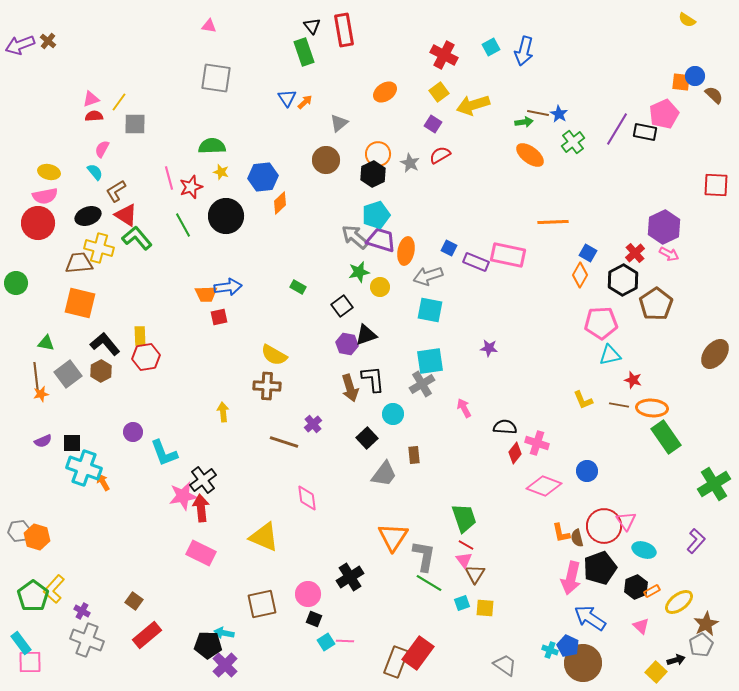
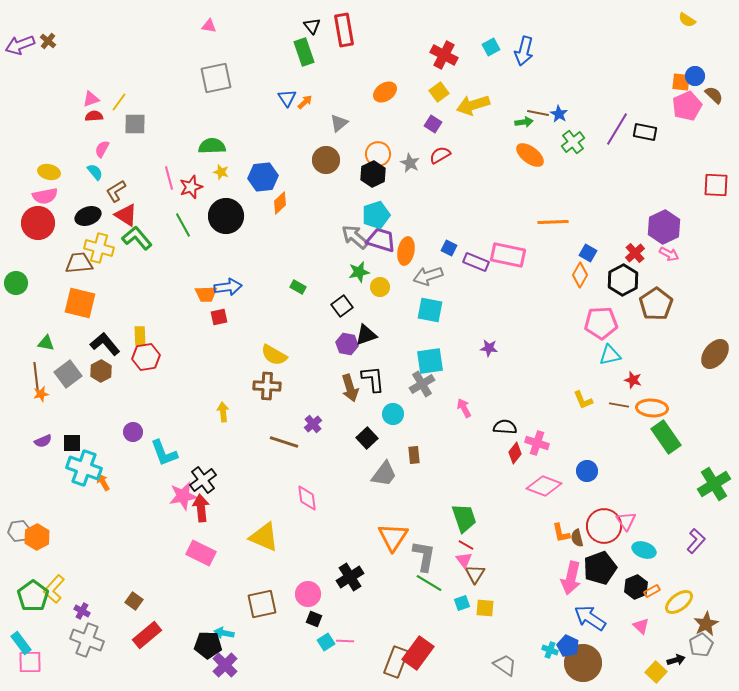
gray square at (216, 78): rotated 20 degrees counterclockwise
pink pentagon at (664, 114): moved 23 px right, 8 px up
orange hexagon at (37, 537): rotated 15 degrees clockwise
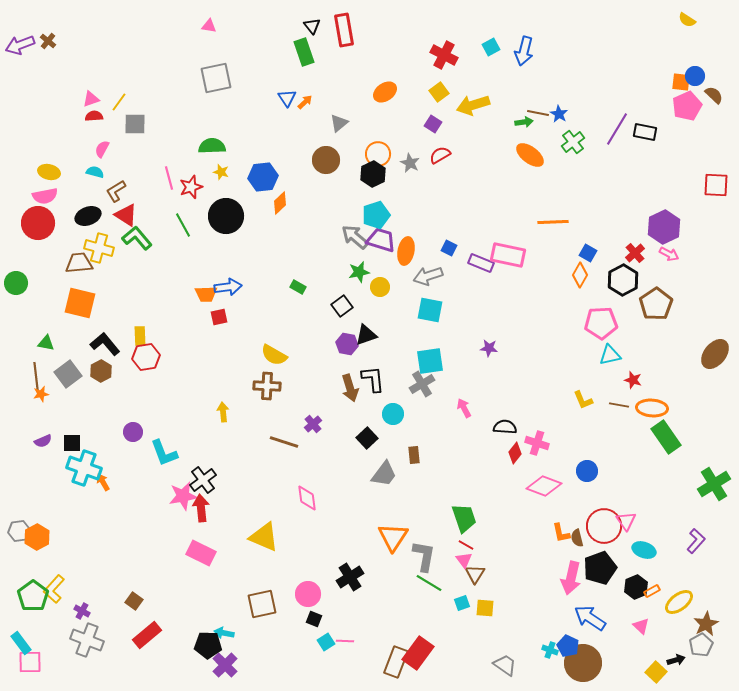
cyan semicircle at (95, 172): rotated 36 degrees counterclockwise
purple rectangle at (476, 262): moved 5 px right, 1 px down
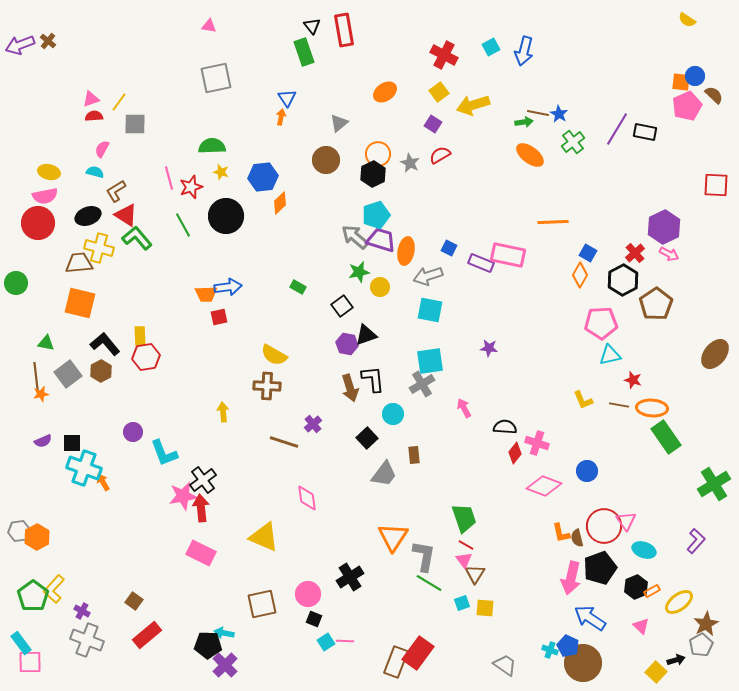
orange arrow at (305, 102): moved 24 px left, 15 px down; rotated 35 degrees counterclockwise
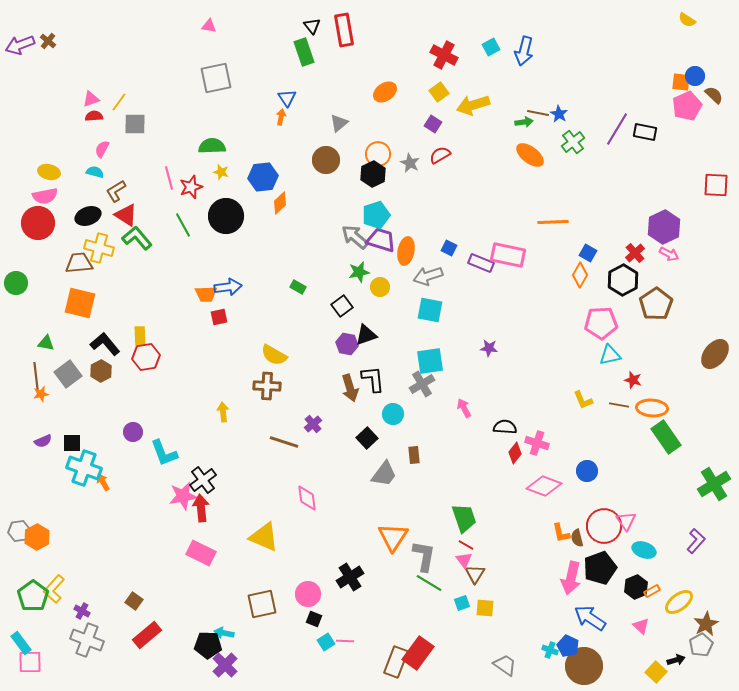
brown circle at (583, 663): moved 1 px right, 3 px down
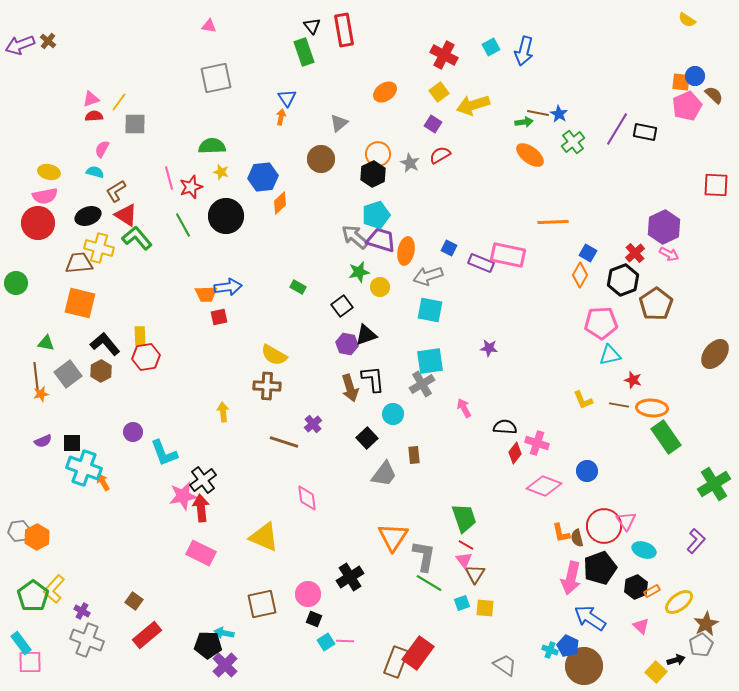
brown circle at (326, 160): moved 5 px left, 1 px up
black hexagon at (623, 280): rotated 8 degrees clockwise
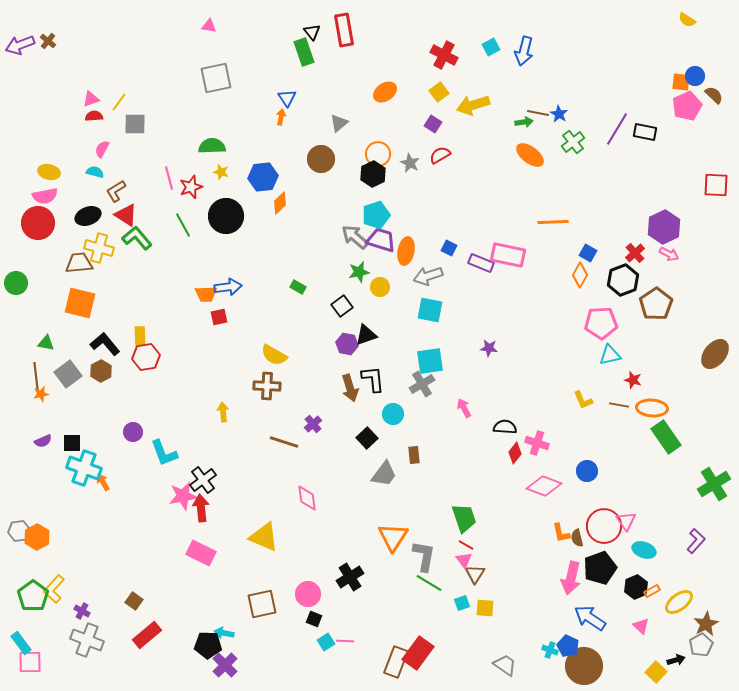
black triangle at (312, 26): moved 6 px down
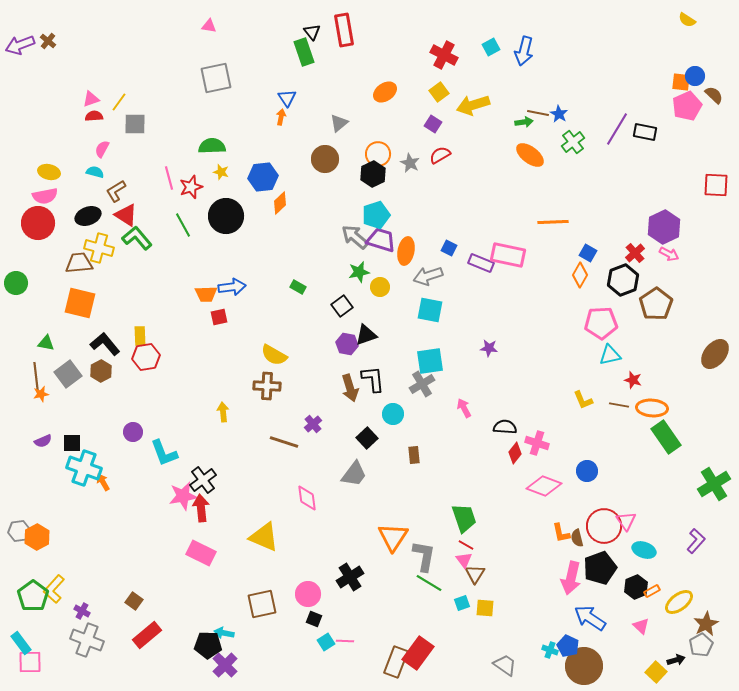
brown circle at (321, 159): moved 4 px right
blue arrow at (228, 287): moved 4 px right
gray trapezoid at (384, 474): moved 30 px left
